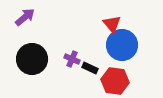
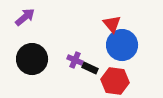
purple cross: moved 3 px right, 1 px down
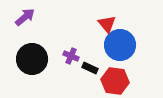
red triangle: moved 5 px left
blue circle: moved 2 px left
purple cross: moved 4 px left, 4 px up
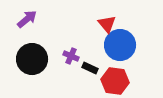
purple arrow: moved 2 px right, 2 px down
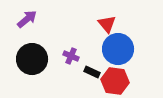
blue circle: moved 2 px left, 4 px down
black rectangle: moved 2 px right, 4 px down
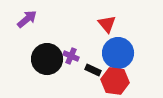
blue circle: moved 4 px down
black circle: moved 15 px right
black rectangle: moved 1 px right, 2 px up
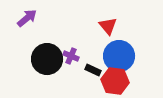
purple arrow: moved 1 px up
red triangle: moved 1 px right, 2 px down
blue circle: moved 1 px right, 3 px down
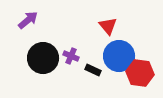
purple arrow: moved 1 px right, 2 px down
black circle: moved 4 px left, 1 px up
red hexagon: moved 25 px right, 8 px up
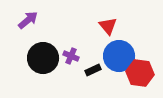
black rectangle: rotated 49 degrees counterclockwise
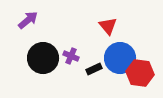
blue circle: moved 1 px right, 2 px down
black rectangle: moved 1 px right, 1 px up
